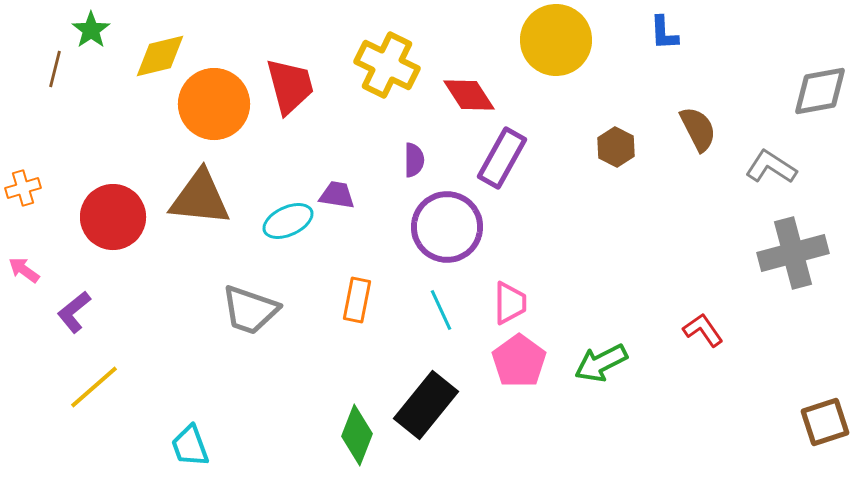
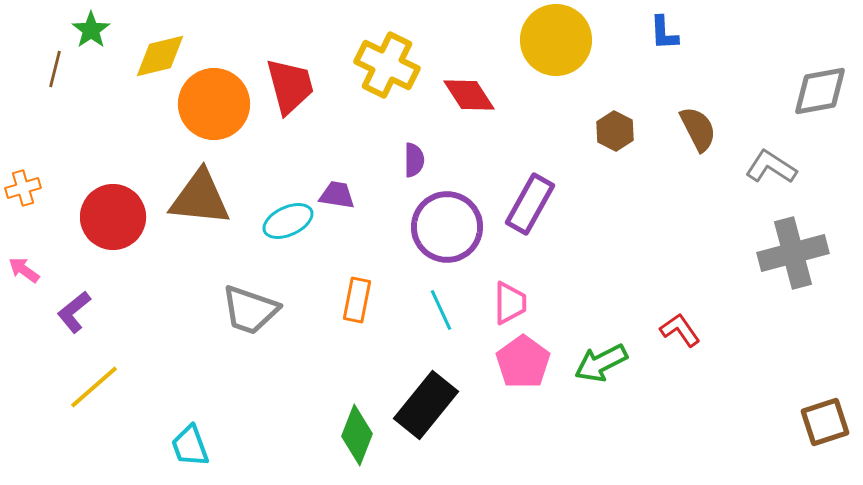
brown hexagon: moved 1 px left, 16 px up
purple rectangle: moved 28 px right, 46 px down
red L-shape: moved 23 px left
pink pentagon: moved 4 px right, 1 px down
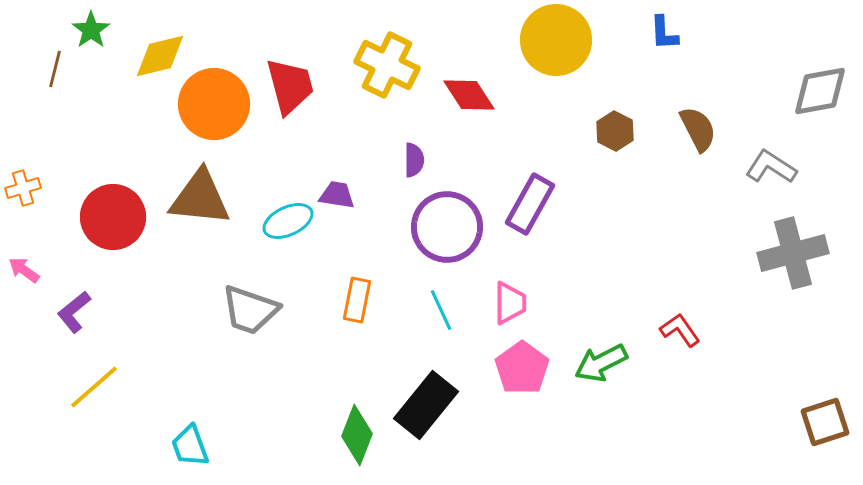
pink pentagon: moved 1 px left, 6 px down
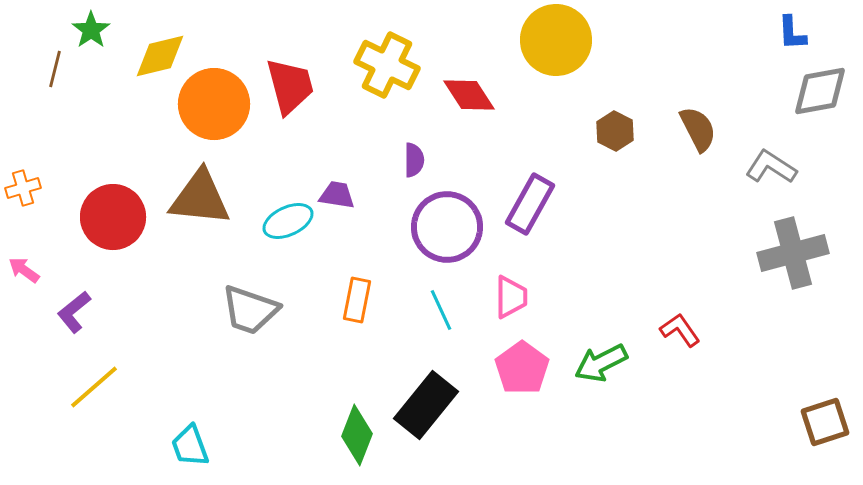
blue L-shape: moved 128 px right
pink trapezoid: moved 1 px right, 6 px up
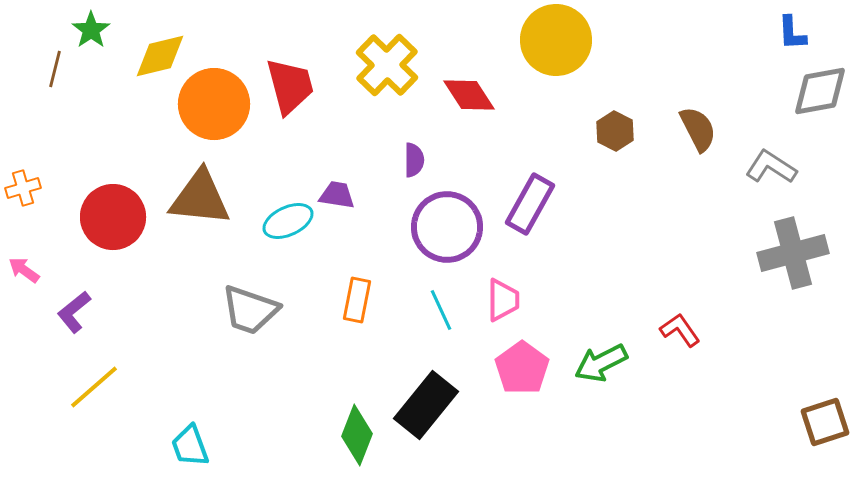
yellow cross: rotated 18 degrees clockwise
pink trapezoid: moved 8 px left, 3 px down
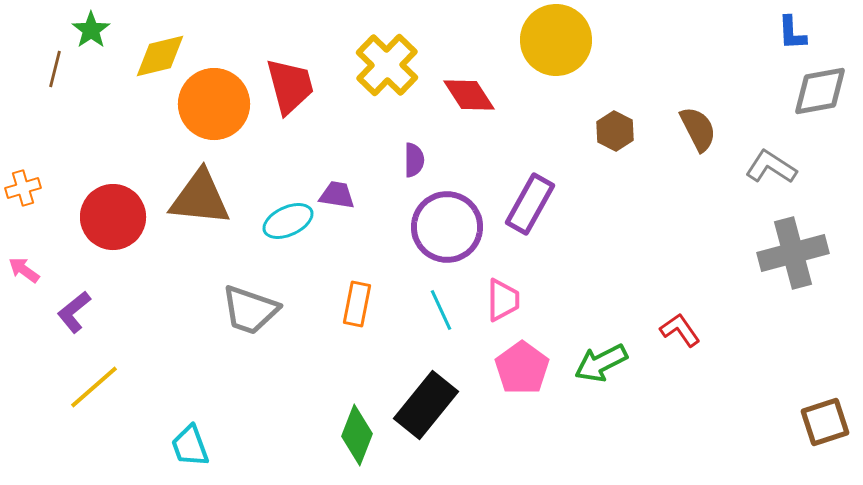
orange rectangle: moved 4 px down
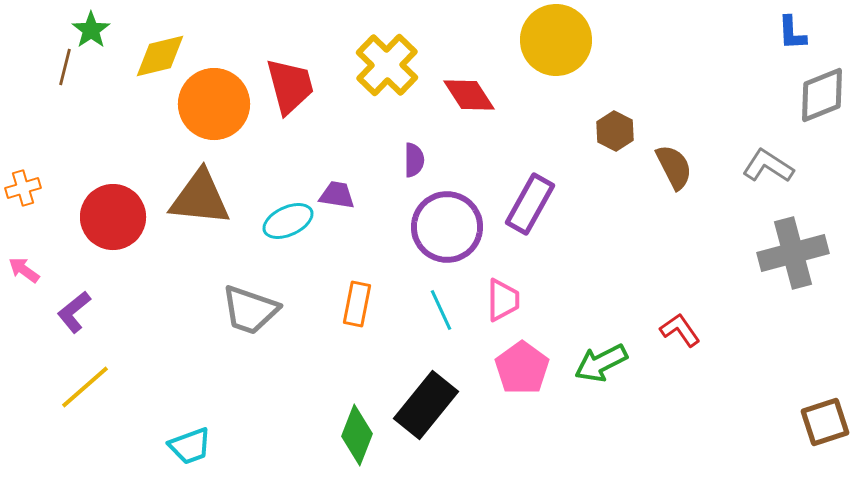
brown line: moved 10 px right, 2 px up
gray diamond: moved 2 px right, 4 px down; rotated 12 degrees counterclockwise
brown semicircle: moved 24 px left, 38 px down
gray L-shape: moved 3 px left, 1 px up
yellow line: moved 9 px left
cyan trapezoid: rotated 90 degrees counterclockwise
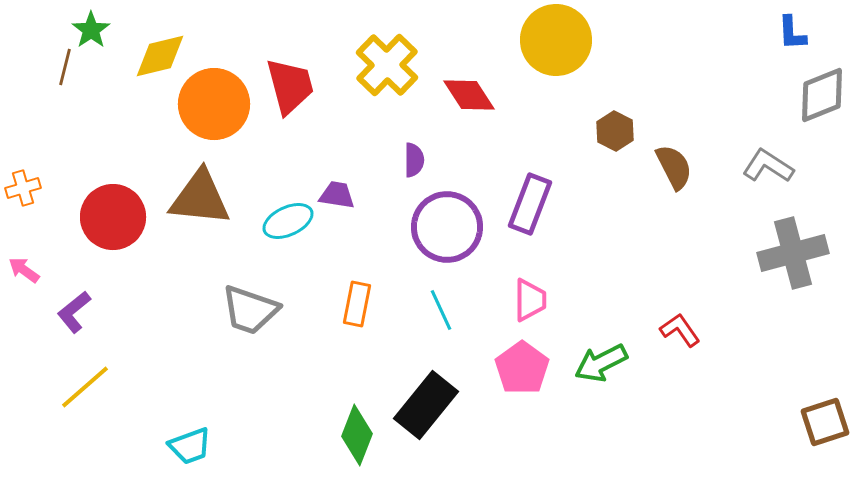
purple rectangle: rotated 8 degrees counterclockwise
pink trapezoid: moved 27 px right
